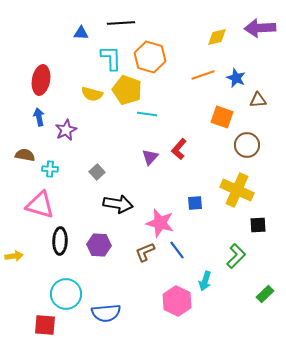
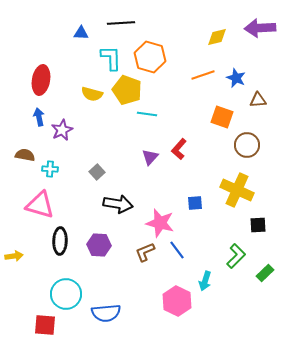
purple star: moved 4 px left
green rectangle: moved 21 px up
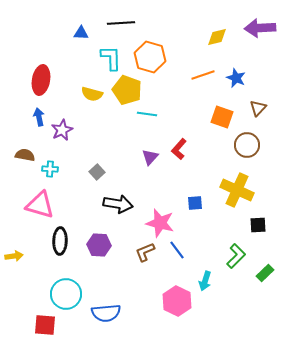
brown triangle: moved 8 px down; rotated 42 degrees counterclockwise
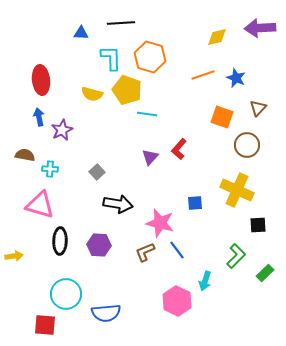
red ellipse: rotated 16 degrees counterclockwise
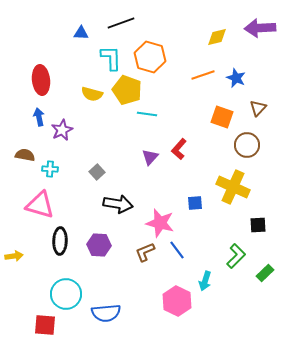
black line: rotated 16 degrees counterclockwise
yellow cross: moved 4 px left, 3 px up
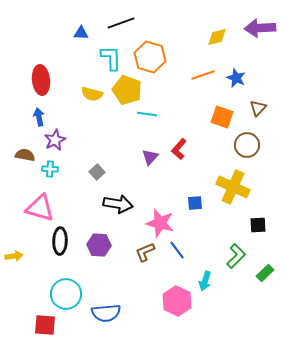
purple star: moved 7 px left, 10 px down
pink triangle: moved 3 px down
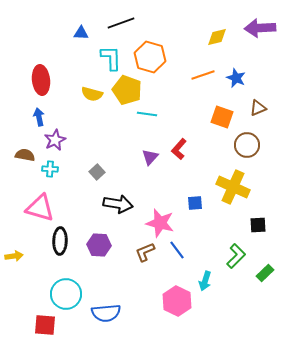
brown triangle: rotated 24 degrees clockwise
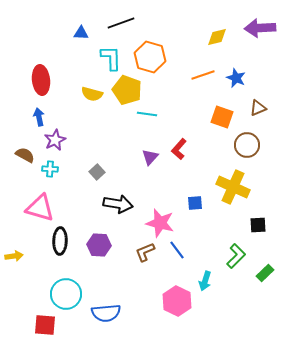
brown semicircle: rotated 18 degrees clockwise
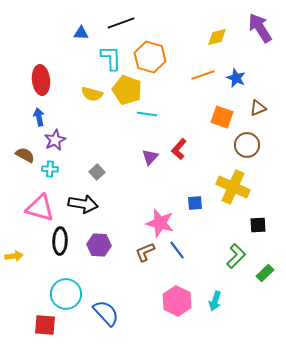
purple arrow: rotated 60 degrees clockwise
black arrow: moved 35 px left
cyan arrow: moved 10 px right, 20 px down
blue semicircle: rotated 128 degrees counterclockwise
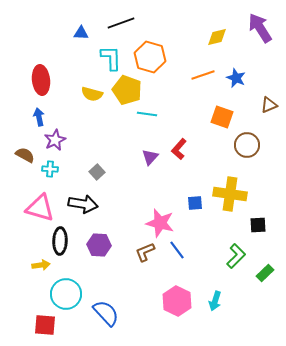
brown triangle: moved 11 px right, 3 px up
yellow cross: moved 3 px left, 7 px down; rotated 16 degrees counterclockwise
yellow arrow: moved 27 px right, 9 px down
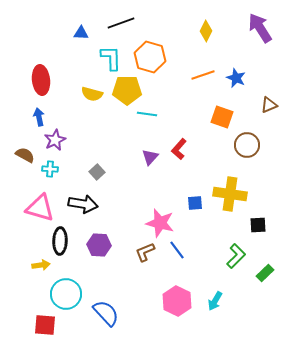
yellow diamond: moved 11 px left, 6 px up; rotated 50 degrees counterclockwise
yellow pentagon: rotated 20 degrees counterclockwise
cyan arrow: rotated 12 degrees clockwise
